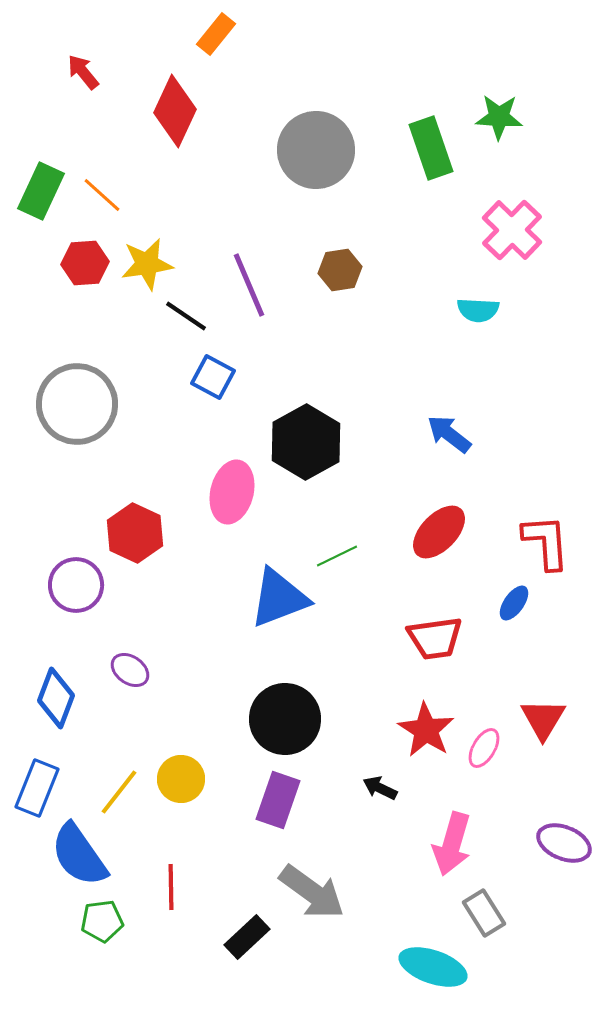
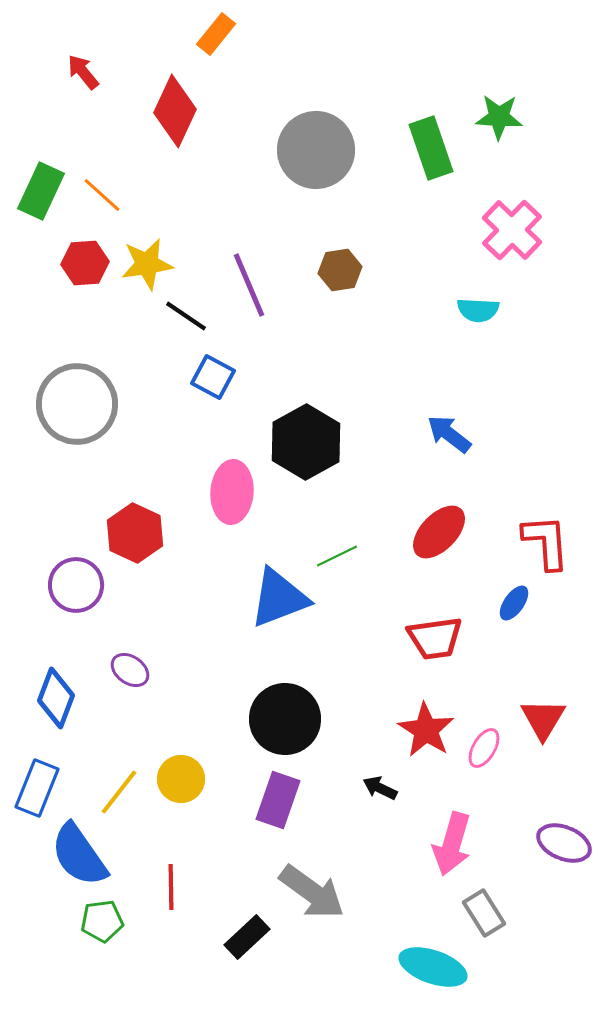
pink ellipse at (232, 492): rotated 10 degrees counterclockwise
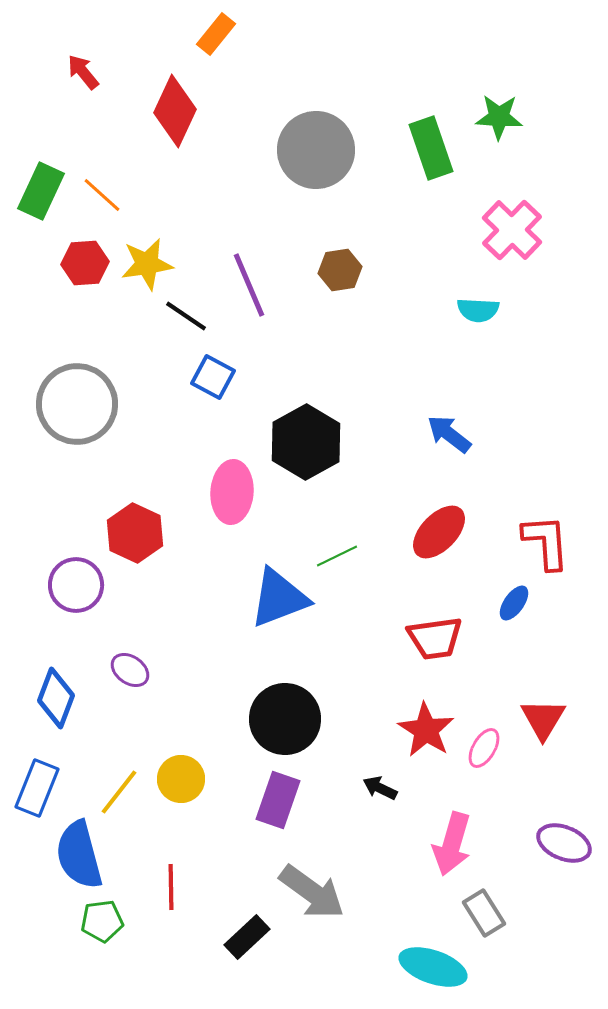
blue semicircle at (79, 855): rotated 20 degrees clockwise
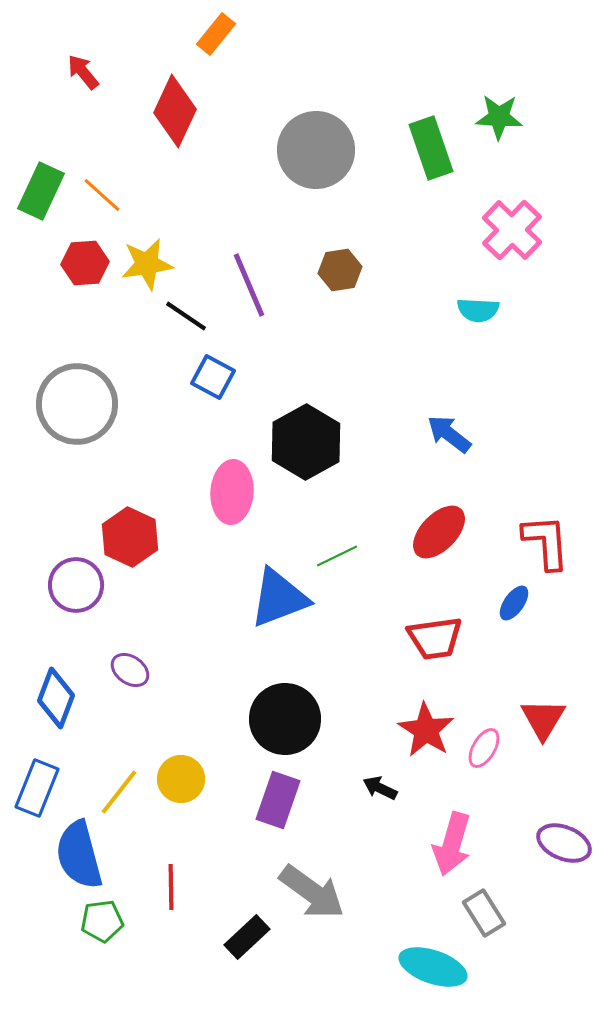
red hexagon at (135, 533): moved 5 px left, 4 px down
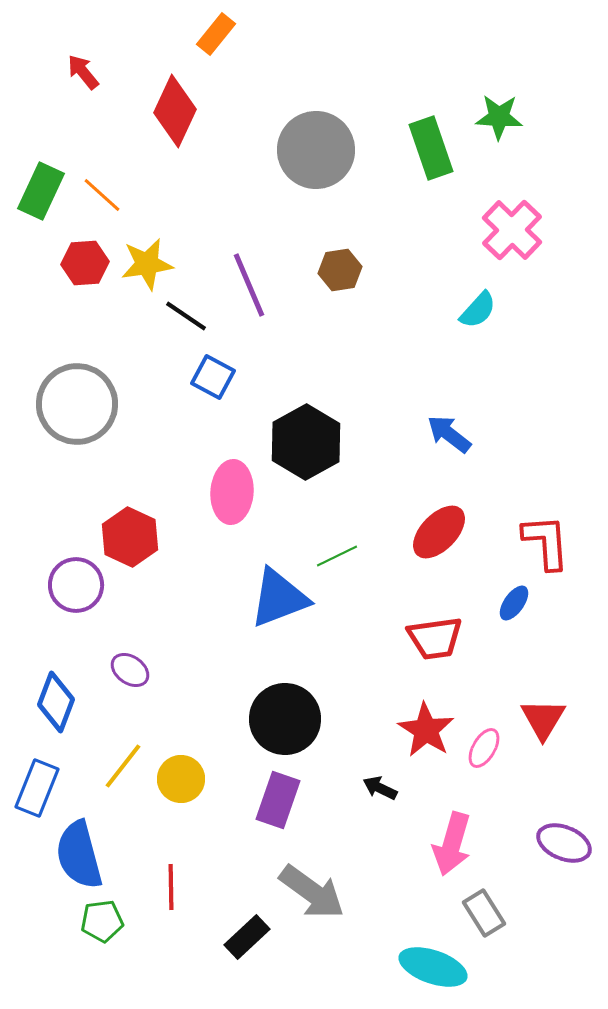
cyan semicircle at (478, 310): rotated 51 degrees counterclockwise
blue diamond at (56, 698): moved 4 px down
yellow line at (119, 792): moved 4 px right, 26 px up
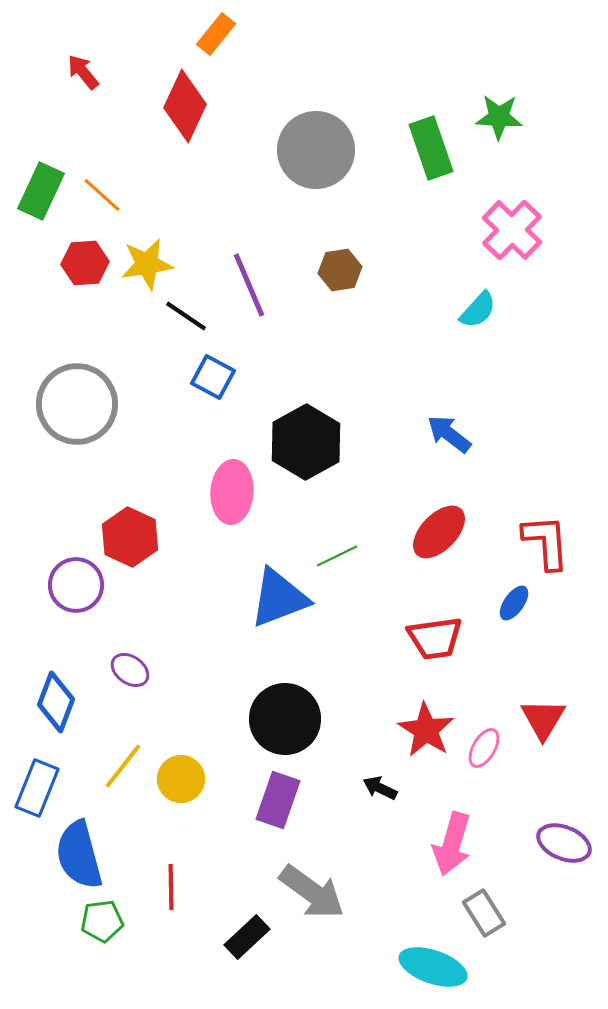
red diamond at (175, 111): moved 10 px right, 5 px up
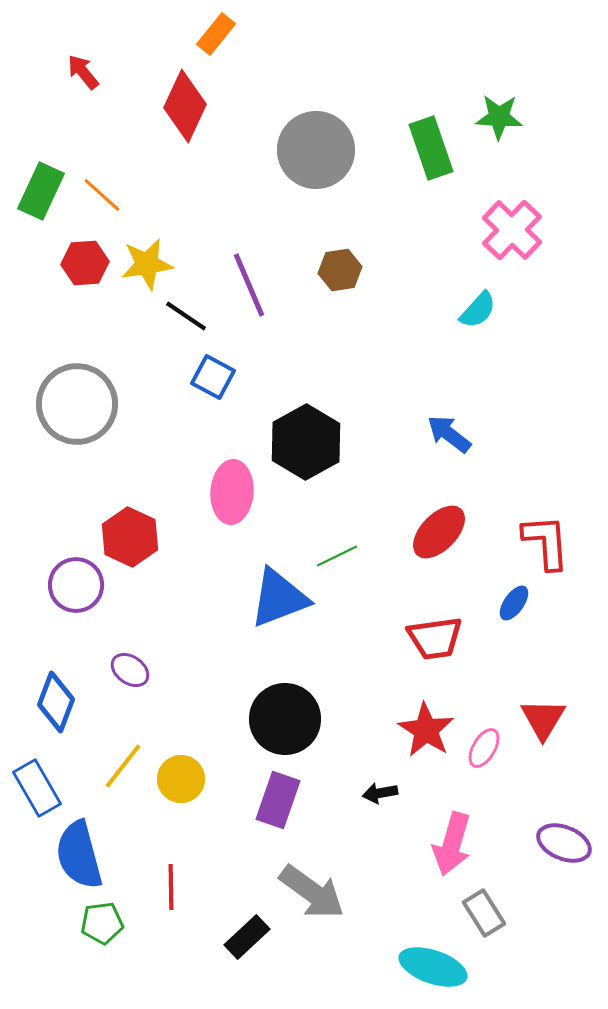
blue rectangle at (37, 788): rotated 52 degrees counterclockwise
black arrow at (380, 788): moved 5 px down; rotated 36 degrees counterclockwise
green pentagon at (102, 921): moved 2 px down
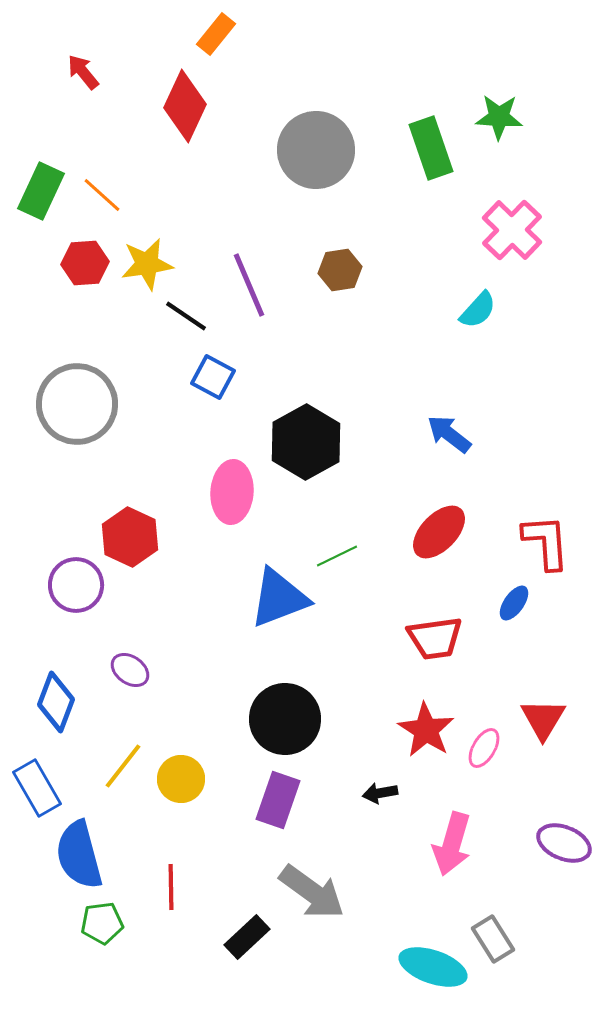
gray rectangle at (484, 913): moved 9 px right, 26 px down
